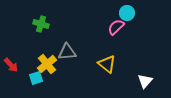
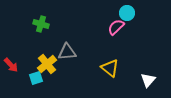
yellow triangle: moved 3 px right, 4 px down
white triangle: moved 3 px right, 1 px up
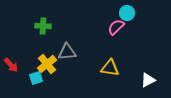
green cross: moved 2 px right, 2 px down; rotated 14 degrees counterclockwise
yellow triangle: rotated 30 degrees counterclockwise
white triangle: rotated 21 degrees clockwise
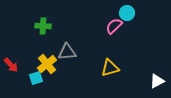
pink semicircle: moved 2 px left, 1 px up
yellow triangle: rotated 24 degrees counterclockwise
white triangle: moved 9 px right, 1 px down
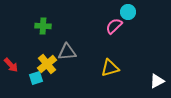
cyan circle: moved 1 px right, 1 px up
